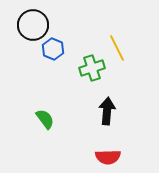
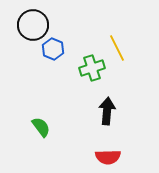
green semicircle: moved 4 px left, 8 px down
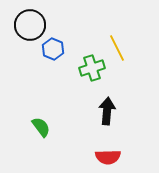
black circle: moved 3 px left
